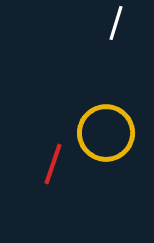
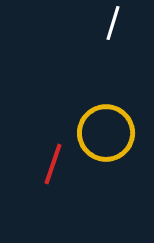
white line: moved 3 px left
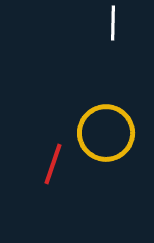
white line: rotated 16 degrees counterclockwise
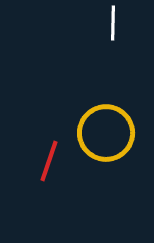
red line: moved 4 px left, 3 px up
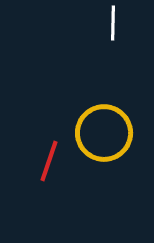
yellow circle: moved 2 px left
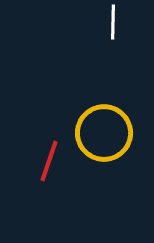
white line: moved 1 px up
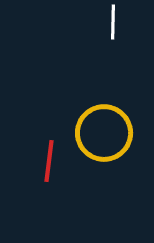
red line: rotated 12 degrees counterclockwise
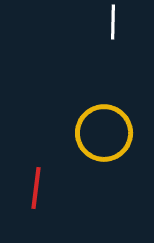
red line: moved 13 px left, 27 px down
